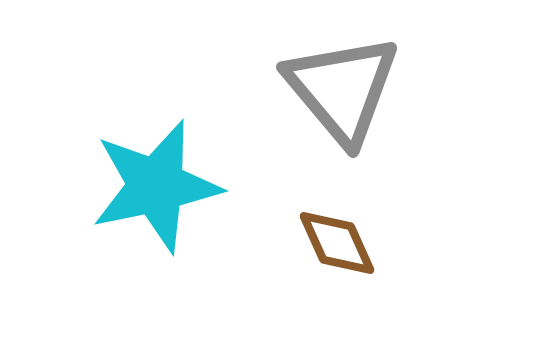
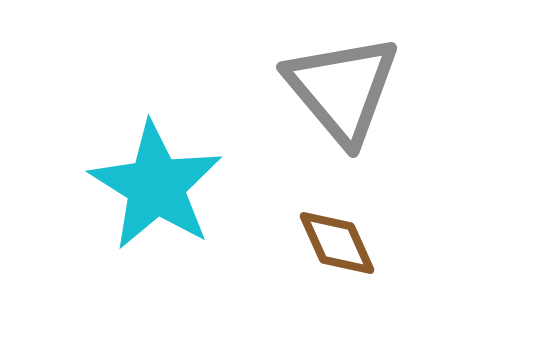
cyan star: rotated 28 degrees counterclockwise
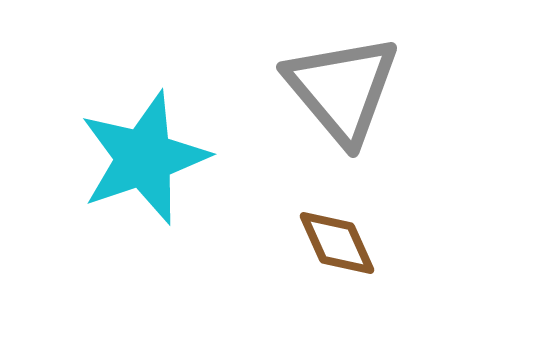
cyan star: moved 12 px left, 28 px up; rotated 21 degrees clockwise
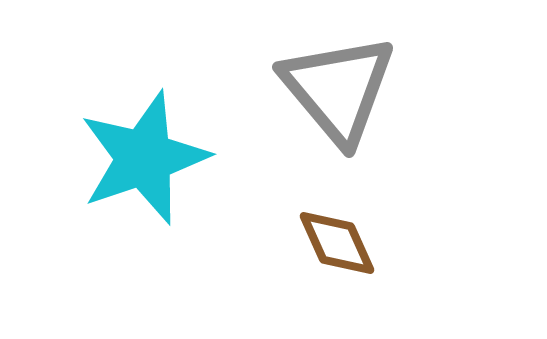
gray triangle: moved 4 px left
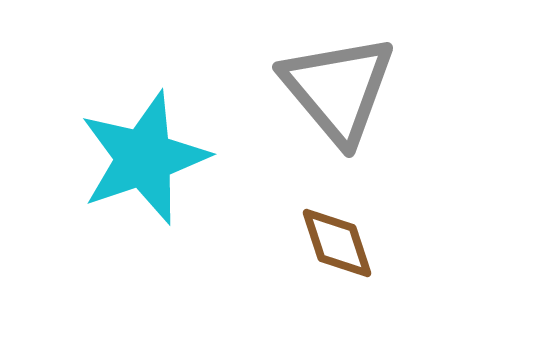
brown diamond: rotated 6 degrees clockwise
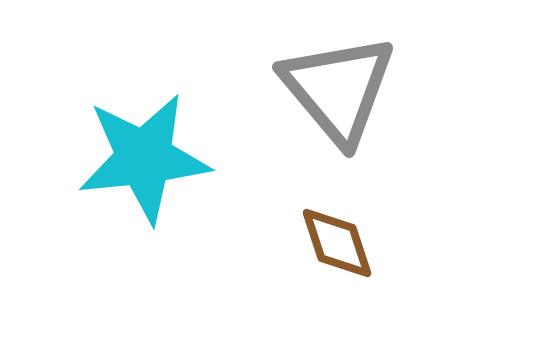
cyan star: rotated 13 degrees clockwise
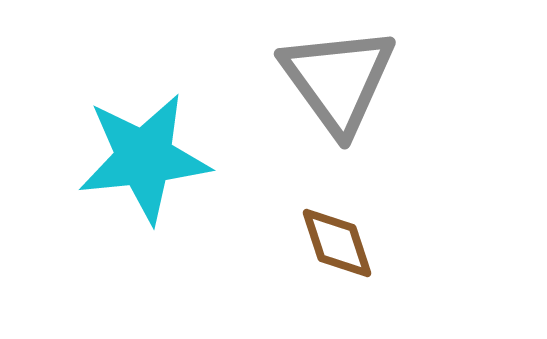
gray triangle: moved 9 px up; rotated 4 degrees clockwise
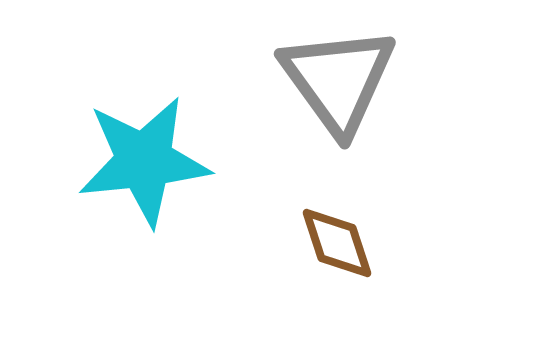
cyan star: moved 3 px down
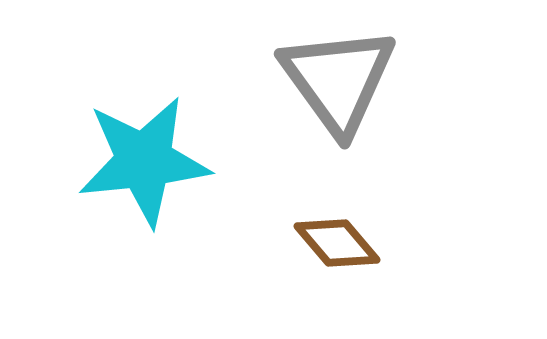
brown diamond: rotated 22 degrees counterclockwise
